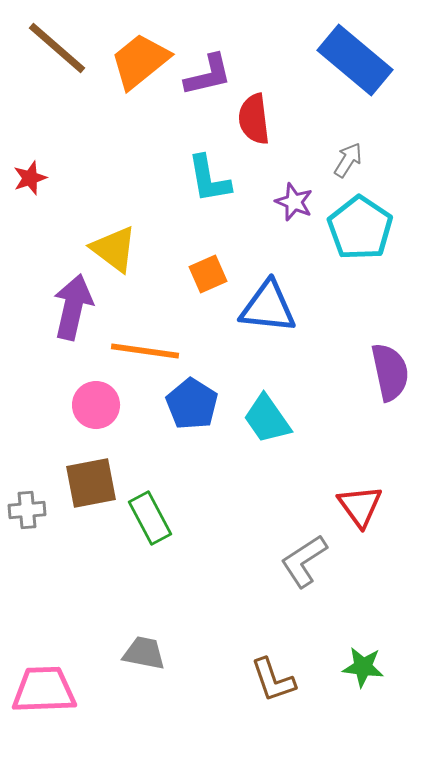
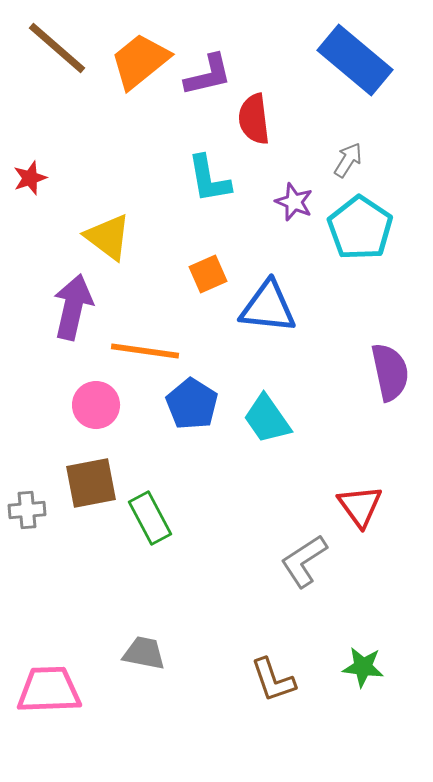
yellow triangle: moved 6 px left, 12 px up
pink trapezoid: moved 5 px right
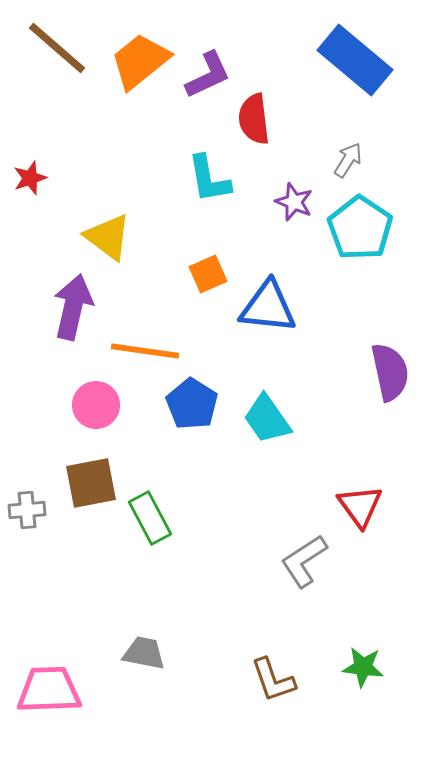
purple L-shape: rotated 12 degrees counterclockwise
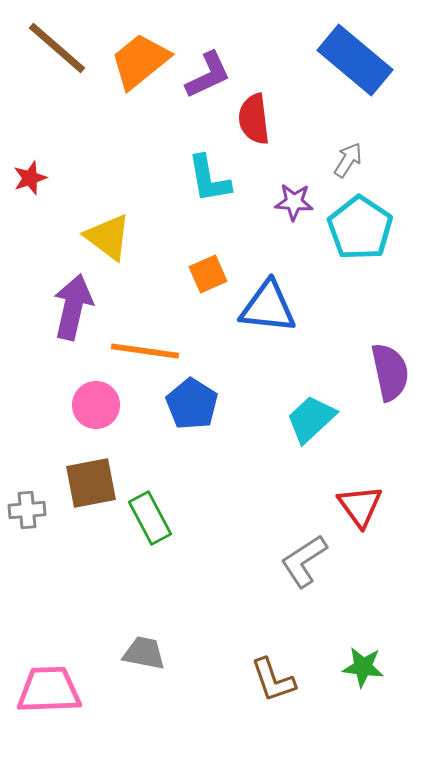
purple star: rotated 18 degrees counterclockwise
cyan trapezoid: moved 44 px right; rotated 82 degrees clockwise
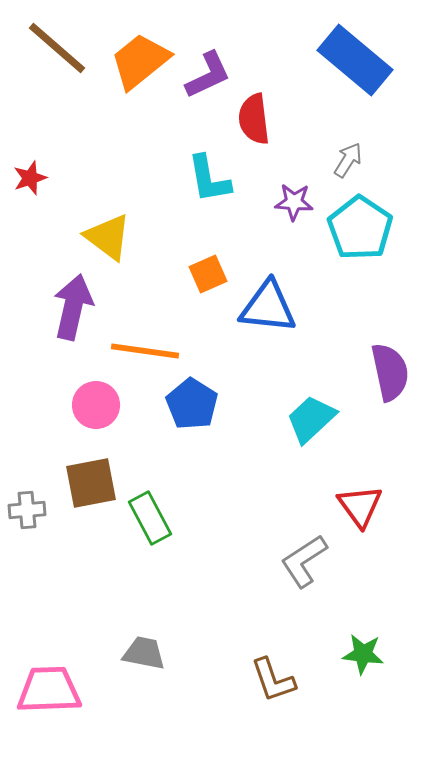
green star: moved 13 px up
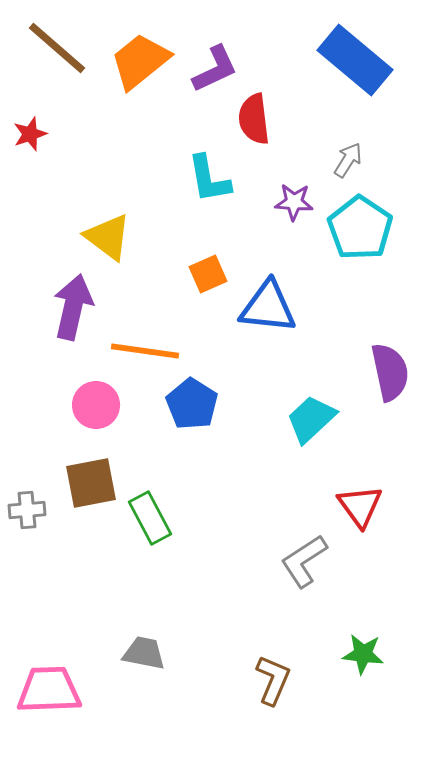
purple L-shape: moved 7 px right, 6 px up
red star: moved 44 px up
brown L-shape: rotated 138 degrees counterclockwise
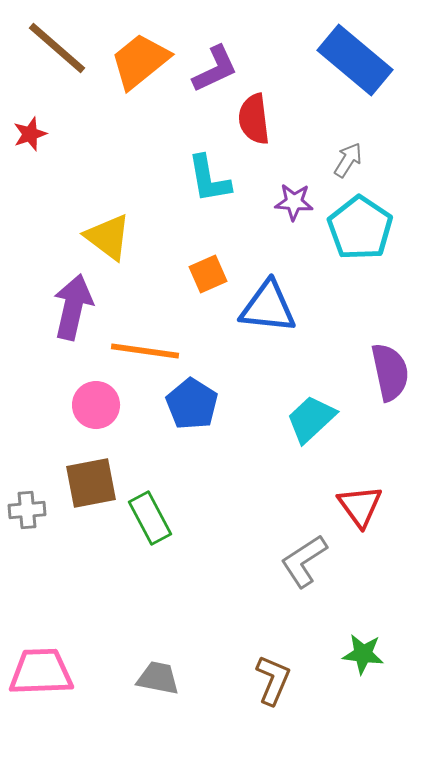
gray trapezoid: moved 14 px right, 25 px down
pink trapezoid: moved 8 px left, 18 px up
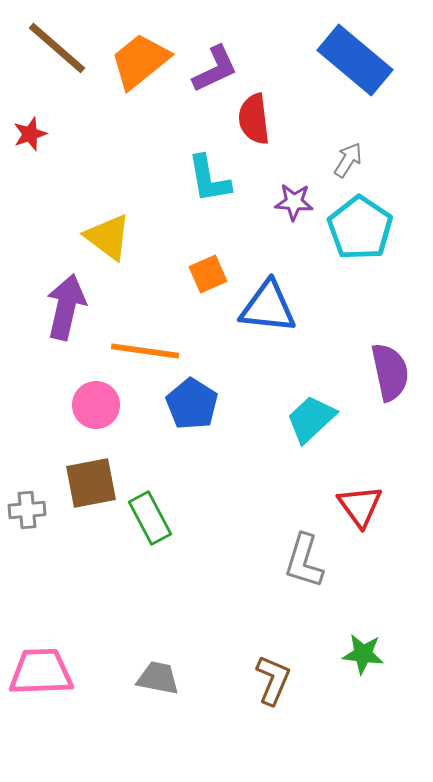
purple arrow: moved 7 px left
gray L-shape: rotated 40 degrees counterclockwise
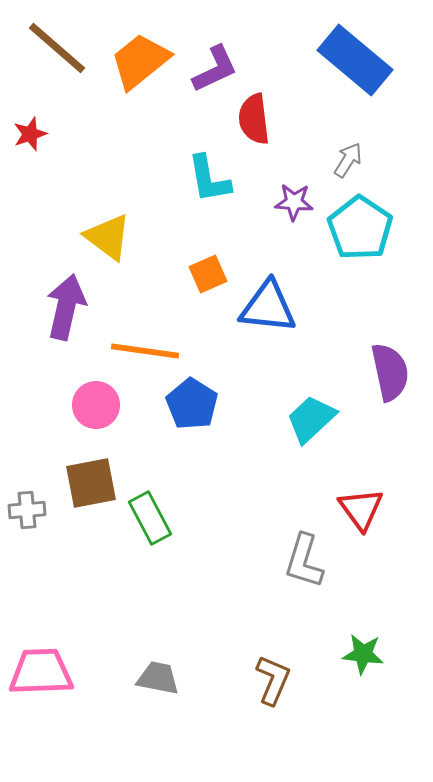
red triangle: moved 1 px right, 3 px down
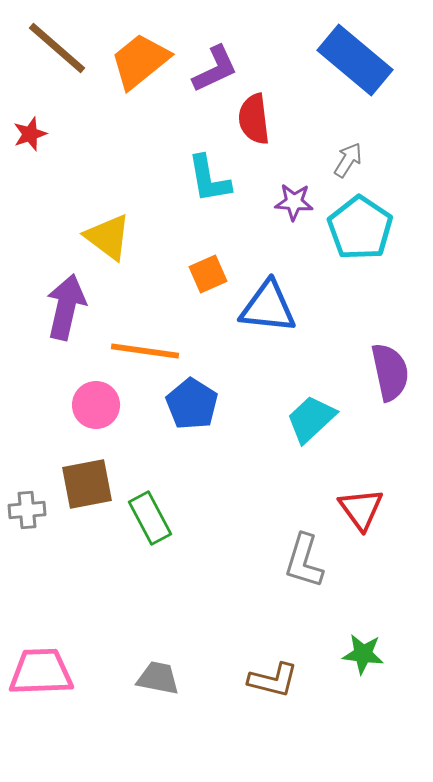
brown square: moved 4 px left, 1 px down
brown L-shape: rotated 81 degrees clockwise
